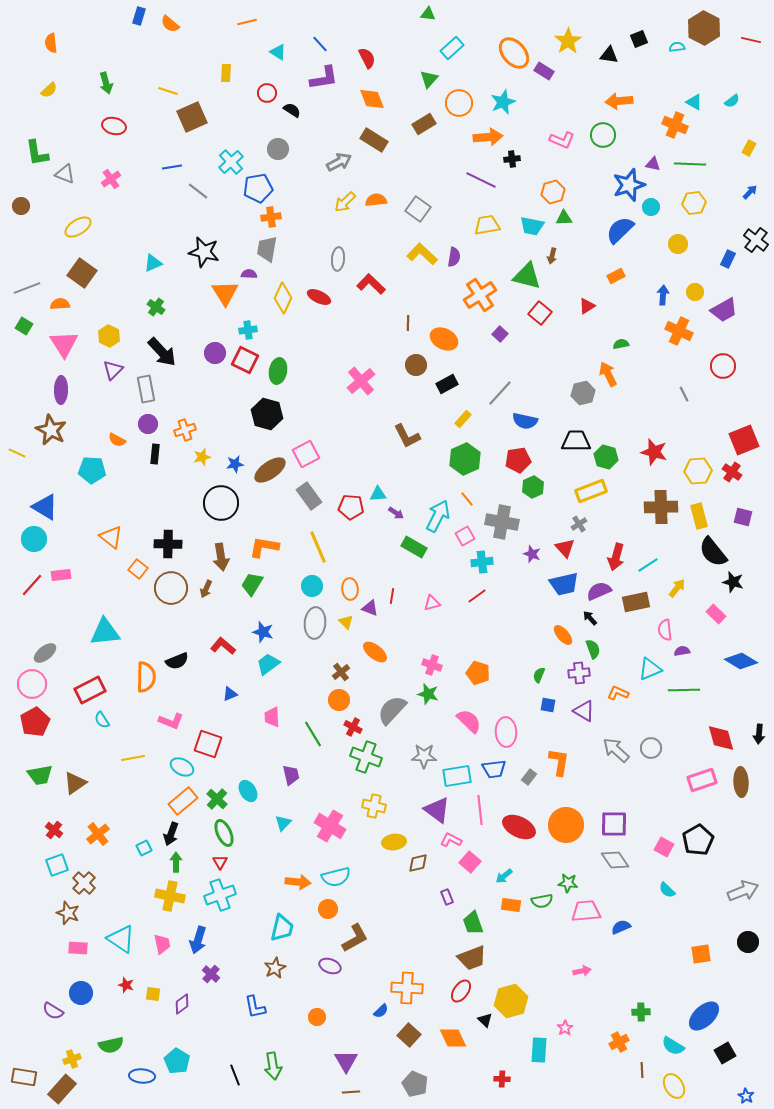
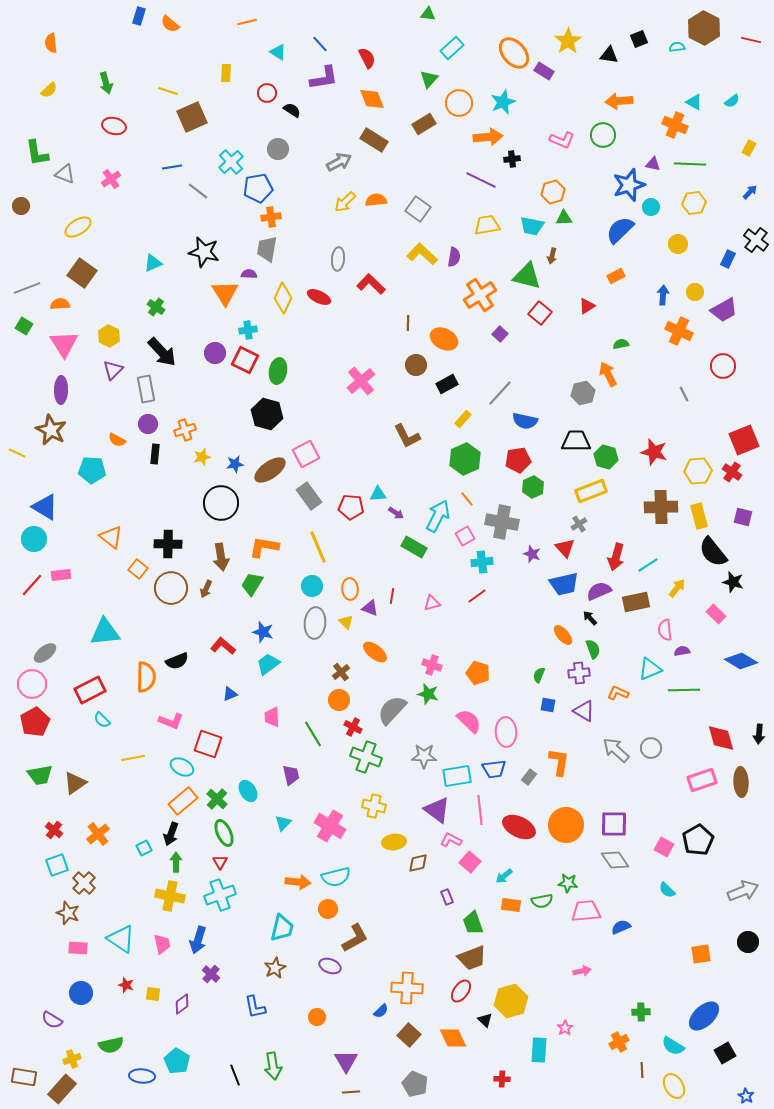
cyan semicircle at (102, 720): rotated 12 degrees counterclockwise
purple semicircle at (53, 1011): moved 1 px left, 9 px down
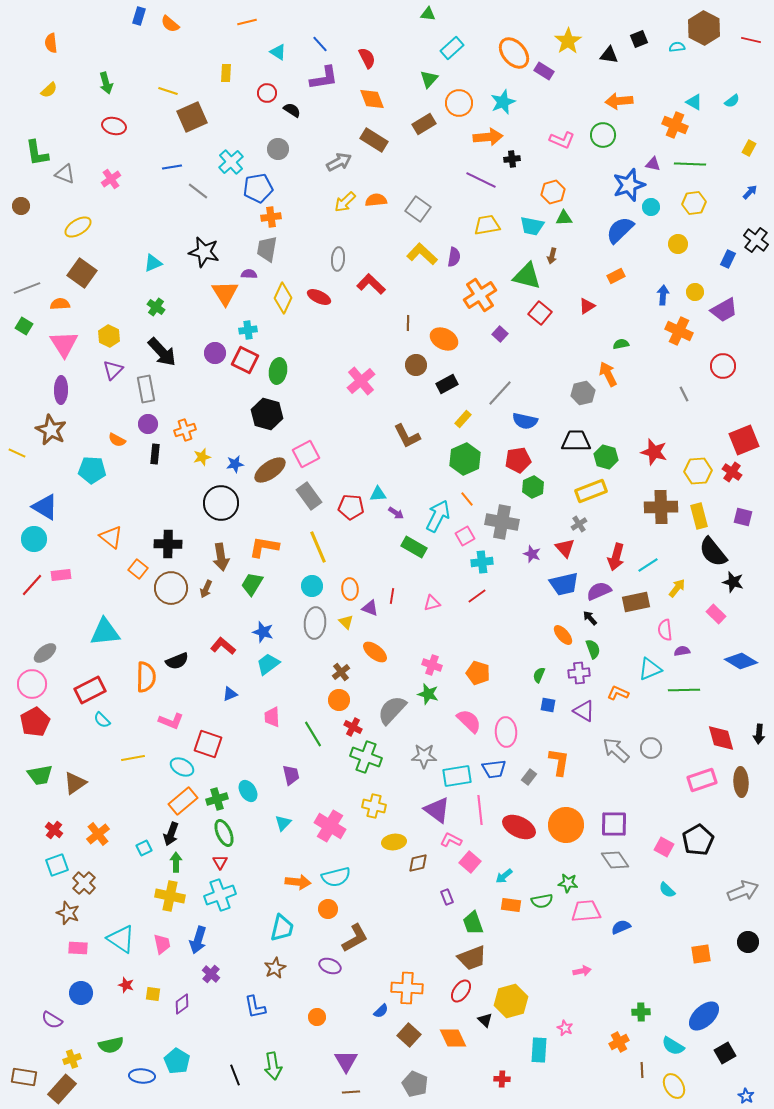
green cross at (217, 799): rotated 30 degrees clockwise
pink star at (565, 1028): rotated 14 degrees counterclockwise
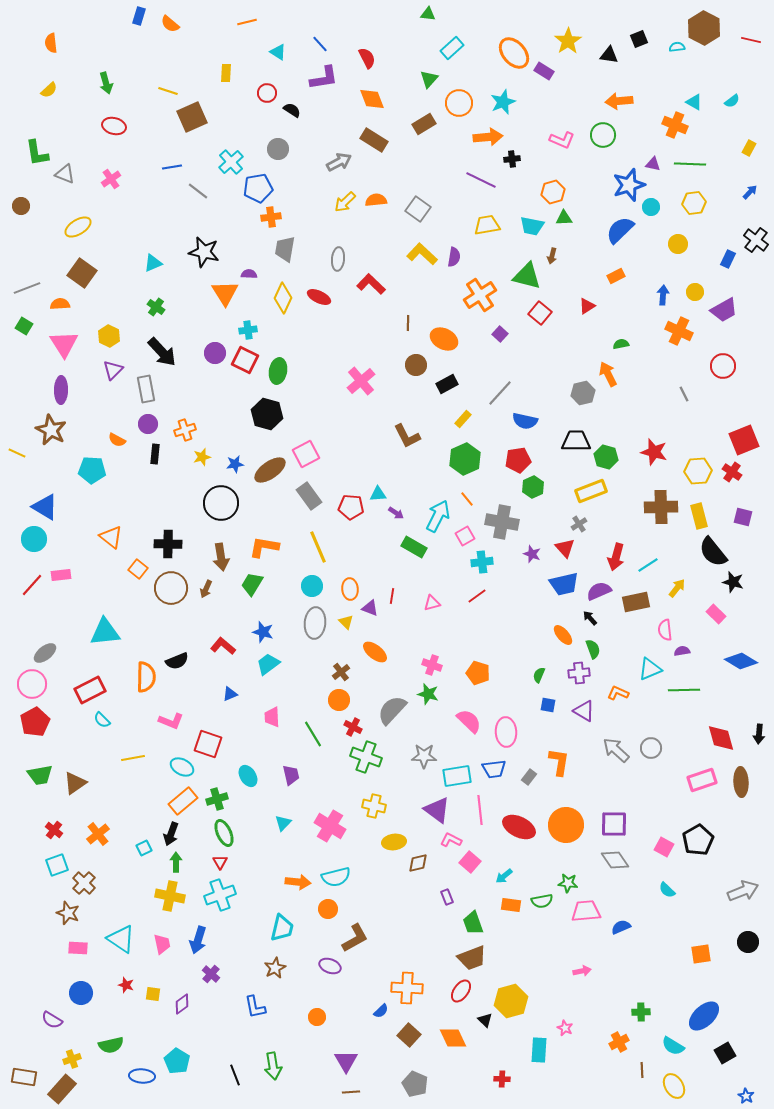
gray trapezoid at (267, 249): moved 18 px right
cyan ellipse at (248, 791): moved 15 px up
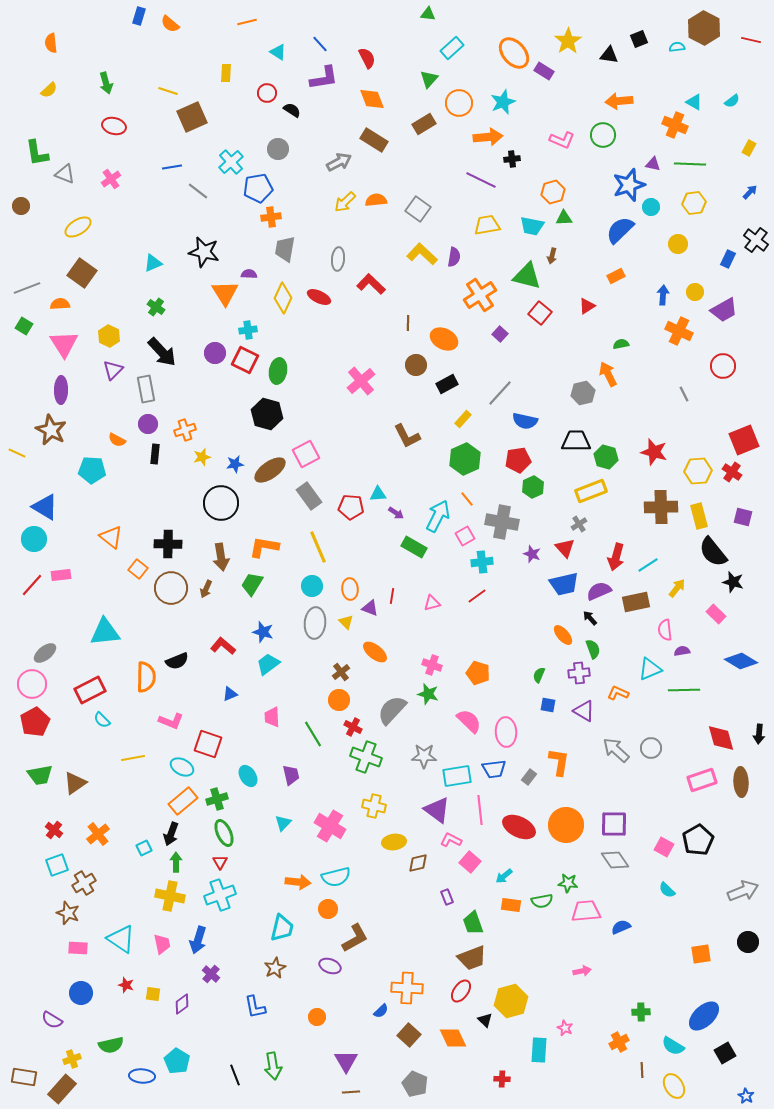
brown cross at (84, 883): rotated 15 degrees clockwise
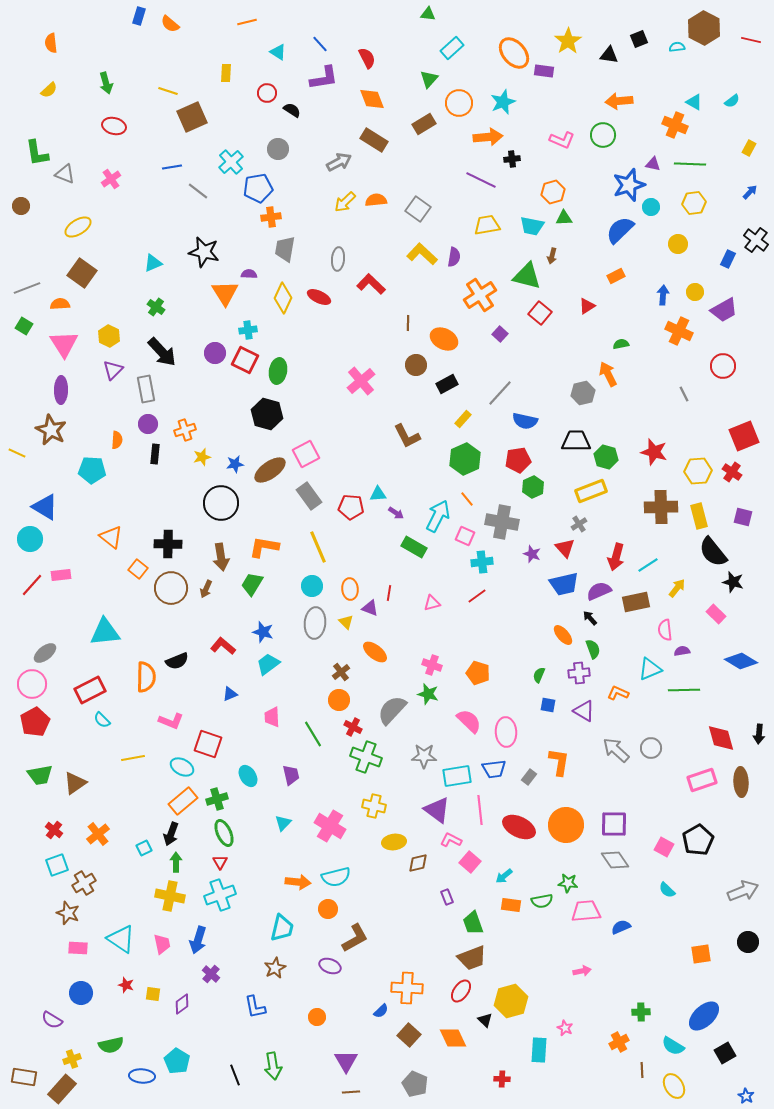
purple rectangle at (544, 71): rotated 24 degrees counterclockwise
orange semicircle at (117, 440): rotated 114 degrees counterclockwise
red square at (744, 440): moved 4 px up
pink square at (465, 536): rotated 36 degrees counterclockwise
cyan circle at (34, 539): moved 4 px left
red line at (392, 596): moved 3 px left, 3 px up
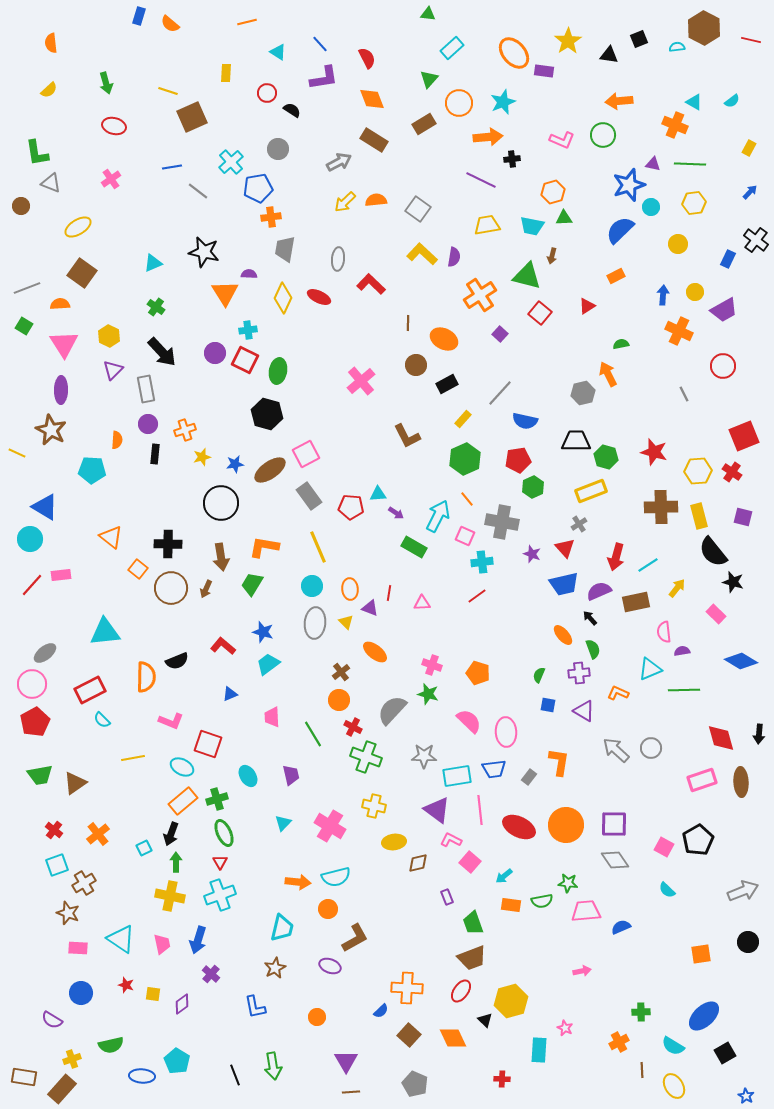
gray triangle at (65, 174): moved 14 px left, 9 px down
pink triangle at (432, 603): moved 10 px left; rotated 12 degrees clockwise
pink semicircle at (665, 630): moved 1 px left, 2 px down
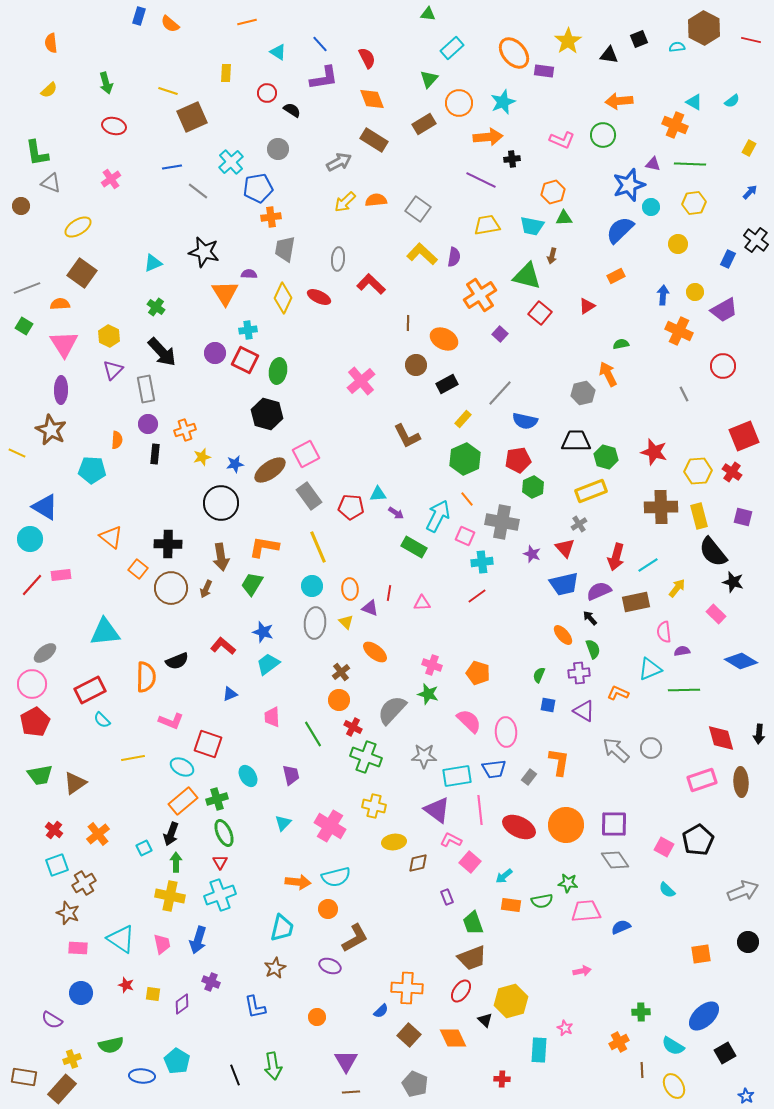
purple cross at (211, 974): moved 8 px down; rotated 18 degrees counterclockwise
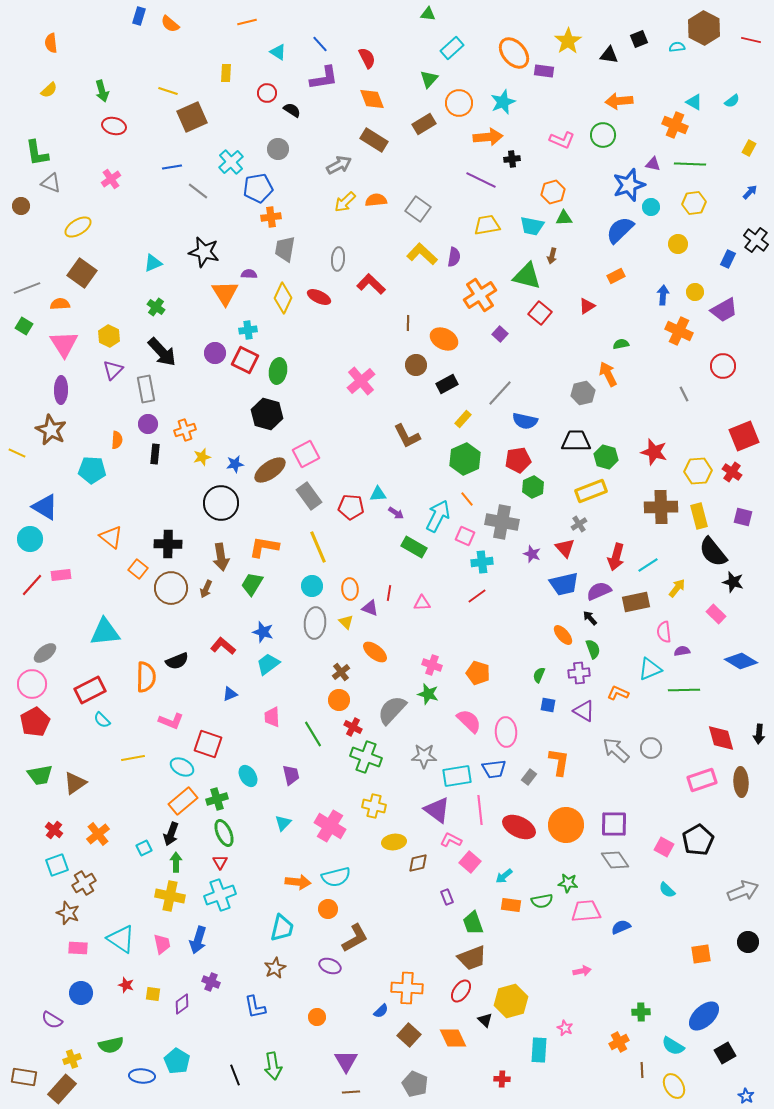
green arrow at (106, 83): moved 4 px left, 8 px down
gray arrow at (339, 162): moved 3 px down
